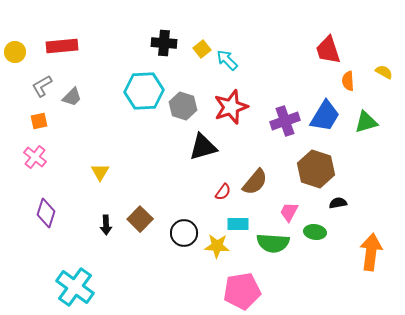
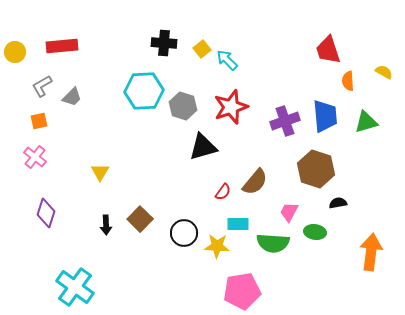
blue trapezoid: rotated 36 degrees counterclockwise
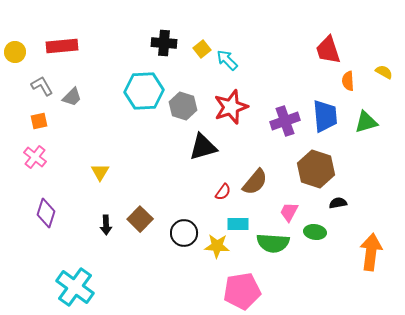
gray L-shape: rotated 90 degrees clockwise
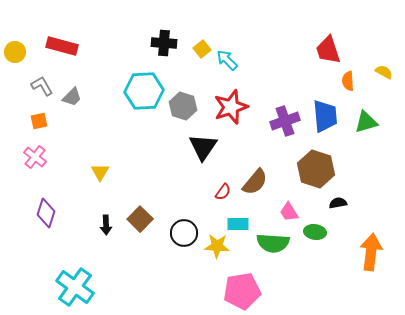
red rectangle: rotated 20 degrees clockwise
black triangle: rotated 40 degrees counterclockwise
pink trapezoid: rotated 60 degrees counterclockwise
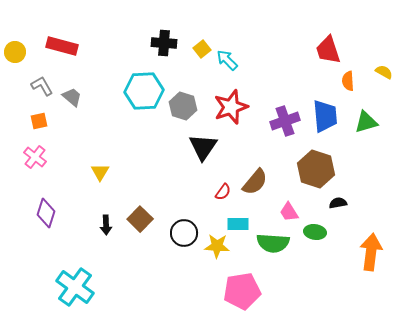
gray trapezoid: rotated 95 degrees counterclockwise
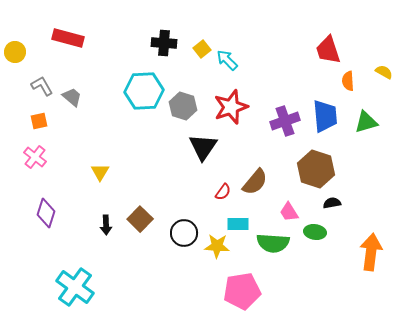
red rectangle: moved 6 px right, 8 px up
black semicircle: moved 6 px left
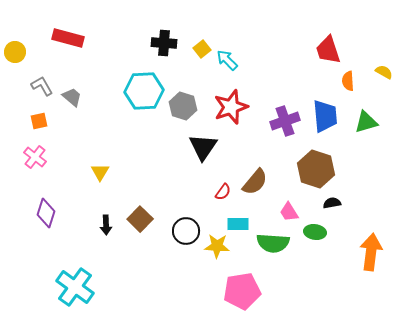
black circle: moved 2 px right, 2 px up
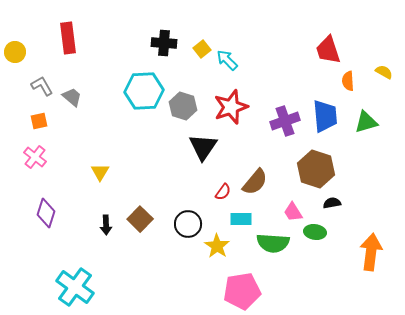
red rectangle: rotated 68 degrees clockwise
pink trapezoid: moved 4 px right
cyan rectangle: moved 3 px right, 5 px up
black circle: moved 2 px right, 7 px up
yellow star: rotated 30 degrees clockwise
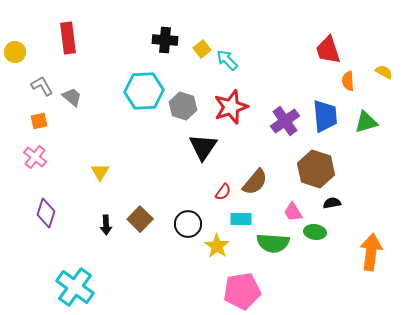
black cross: moved 1 px right, 3 px up
purple cross: rotated 16 degrees counterclockwise
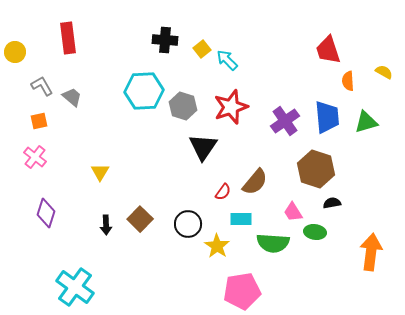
blue trapezoid: moved 2 px right, 1 px down
